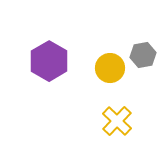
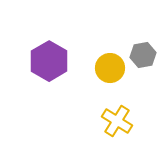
yellow cross: rotated 12 degrees counterclockwise
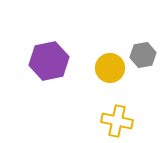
purple hexagon: rotated 18 degrees clockwise
yellow cross: rotated 20 degrees counterclockwise
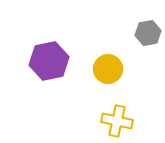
gray hexagon: moved 5 px right, 22 px up
yellow circle: moved 2 px left, 1 px down
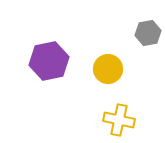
yellow cross: moved 2 px right, 1 px up
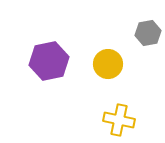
yellow circle: moved 5 px up
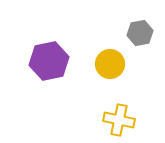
gray hexagon: moved 8 px left
yellow circle: moved 2 px right
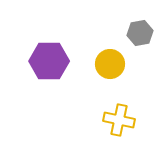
purple hexagon: rotated 12 degrees clockwise
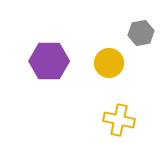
gray hexagon: moved 1 px right
yellow circle: moved 1 px left, 1 px up
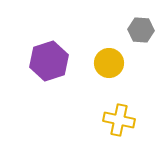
gray hexagon: moved 3 px up; rotated 15 degrees clockwise
purple hexagon: rotated 18 degrees counterclockwise
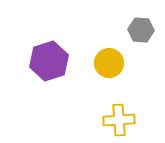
yellow cross: rotated 16 degrees counterclockwise
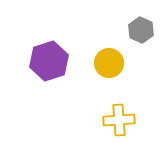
gray hexagon: rotated 20 degrees clockwise
